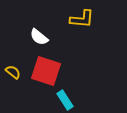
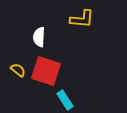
white semicircle: rotated 54 degrees clockwise
yellow semicircle: moved 5 px right, 2 px up
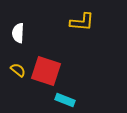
yellow L-shape: moved 3 px down
white semicircle: moved 21 px left, 4 px up
cyan rectangle: rotated 36 degrees counterclockwise
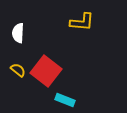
red square: rotated 20 degrees clockwise
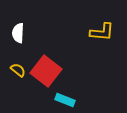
yellow L-shape: moved 20 px right, 10 px down
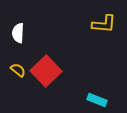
yellow L-shape: moved 2 px right, 8 px up
red square: rotated 8 degrees clockwise
cyan rectangle: moved 32 px right
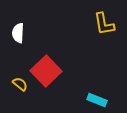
yellow L-shape: rotated 75 degrees clockwise
yellow semicircle: moved 2 px right, 14 px down
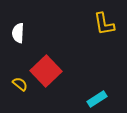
cyan rectangle: moved 1 px up; rotated 54 degrees counterclockwise
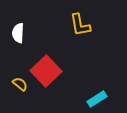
yellow L-shape: moved 24 px left, 1 px down
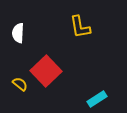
yellow L-shape: moved 2 px down
